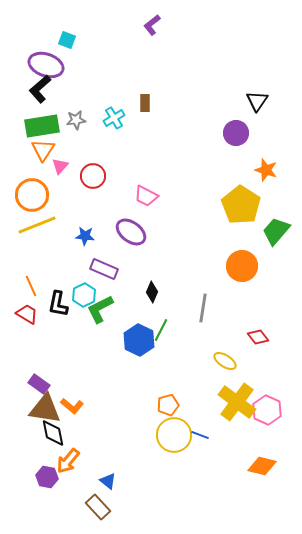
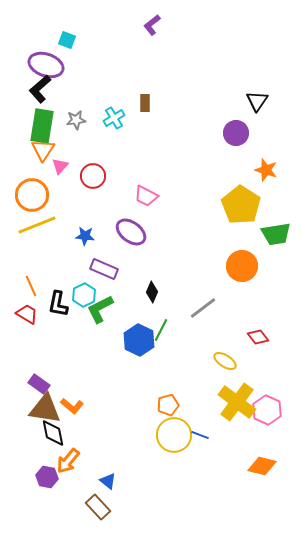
green rectangle at (42, 126): rotated 72 degrees counterclockwise
green trapezoid at (276, 231): moved 3 px down; rotated 140 degrees counterclockwise
gray line at (203, 308): rotated 44 degrees clockwise
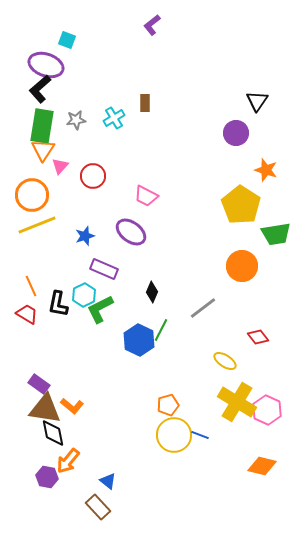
blue star at (85, 236): rotated 24 degrees counterclockwise
yellow cross at (237, 402): rotated 6 degrees counterclockwise
